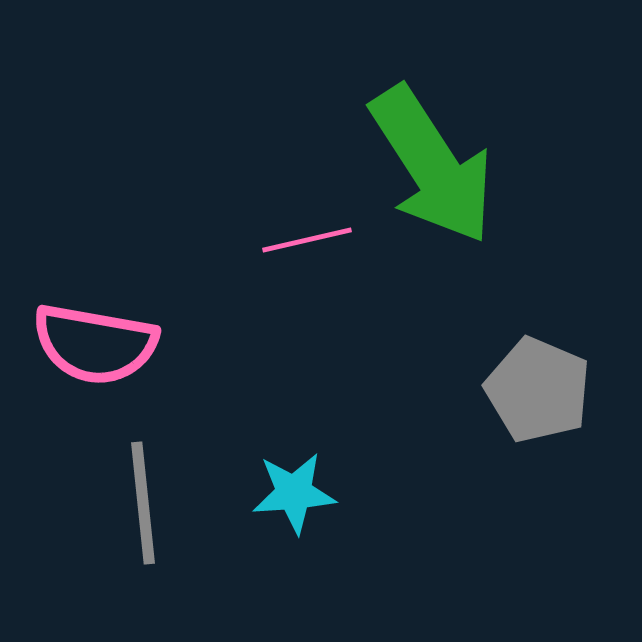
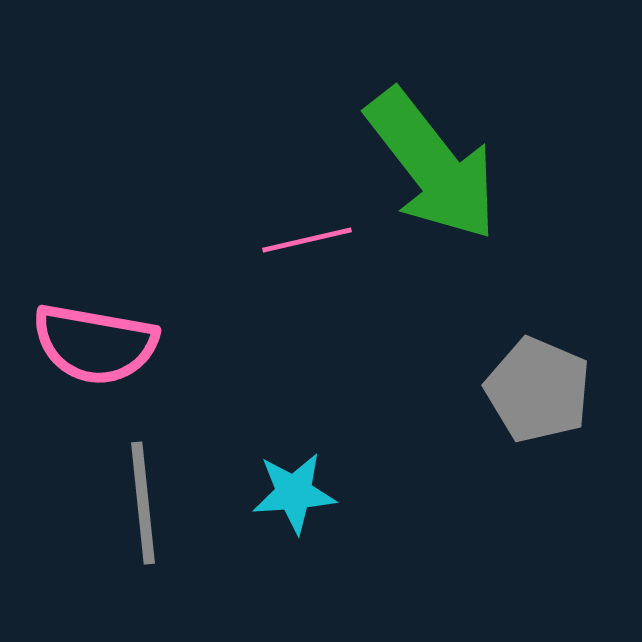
green arrow: rotated 5 degrees counterclockwise
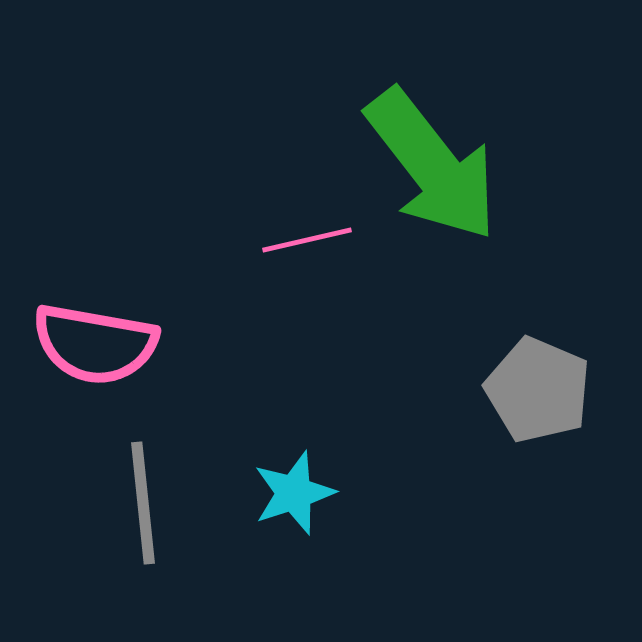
cyan star: rotated 14 degrees counterclockwise
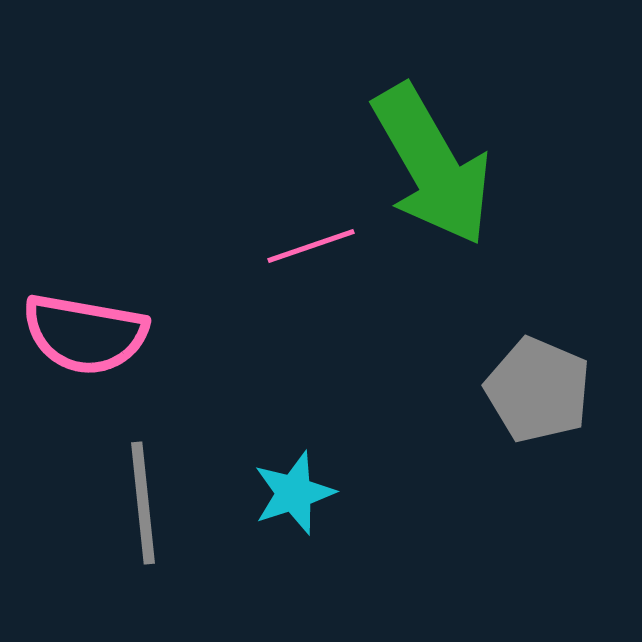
green arrow: rotated 8 degrees clockwise
pink line: moved 4 px right, 6 px down; rotated 6 degrees counterclockwise
pink semicircle: moved 10 px left, 10 px up
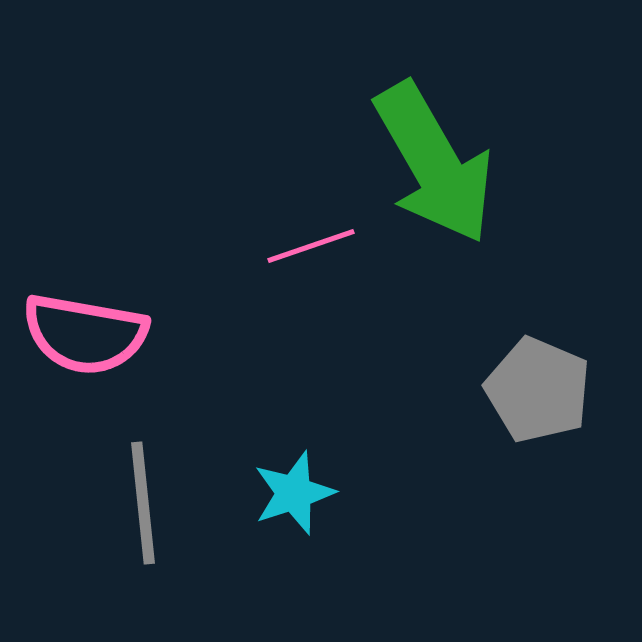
green arrow: moved 2 px right, 2 px up
